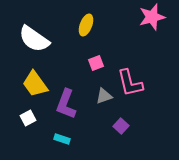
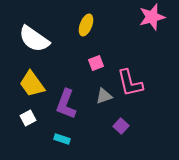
yellow trapezoid: moved 3 px left
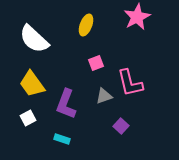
pink star: moved 15 px left; rotated 12 degrees counterclockwise
white semicircle: rotated 8 degrees clockwise
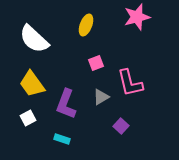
pink star: rotated 12 degrees clockwise
gray triangle: moved 3 px left, 1 px down; rotated 12 degrees counterclockwise
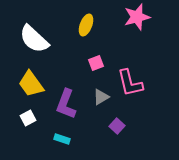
yellow trapezoid: moved 1 px left
purple square: moved 4 px left
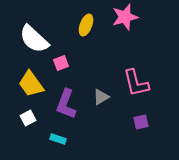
pink star: moved 12 px left
pink square: moved 35 px left
pink L-shape: moved 6 px right
purple square: moved 24 px right, 4 px up; rotated 35 degrees clockwise
cyan rectangle: moved 4 px left
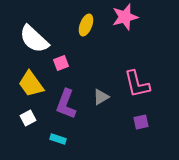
pink L-shape: moved 1 px right, 1 px down
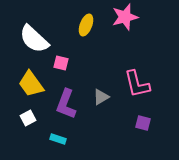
pink square: rotated 35 degrees clockwise
purple square: moved 2 px right, 1 px down; rotated 28 degrees clockwise
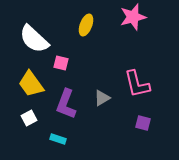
pink star: moved 8 px right
gray triangle: moved 1 px right, 1 px down
white square: moved 1 px right
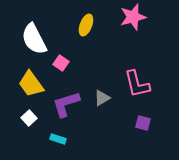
white semicircle: rotated 20 degrees clockwise
pink square: rotated 21 degrees clockwise
purple L-shape: rotated 52 degrees clockwise
white square: rotated 14 degrees counterclockwise
